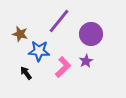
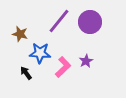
purple circle: moved 1 px left, 12 px up
blue star: moved 1 px right, 2 px down
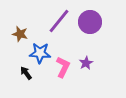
purple star: moved 2 px down
pink L-shape: rotated 20 degrees counterclockwise
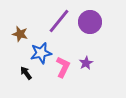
blue star: moved 1 px right; rotated 15 degrees counterclockwise
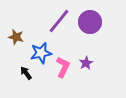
brown star: moved 4 px left, 3 px down
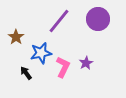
purple circle: moved 8 px right, 3 px up
brown star: rotated 21 degrees clockwise
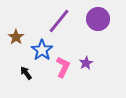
blue star: moved 1 px right, 3 px up; rotated 25 degrees counterclockwise
